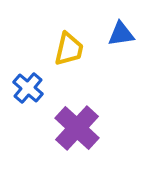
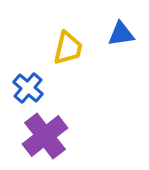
yellow trapezoid: moved 1 px left, 1 px up
purple cross: moved 32 px left, 8 px down; rotated 9 degrees clockwise
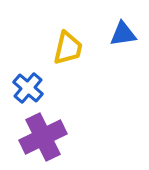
blue triangle: moved 2 px right
purple cross: moved 2 px left, 1 px down; rotated 12 degrees clockwise
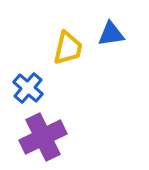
blue triangle: moved 12 px left
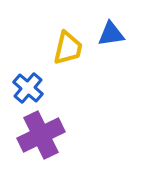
purple cross: moved 2 px left, 2 px up
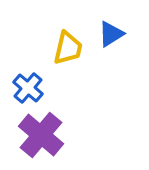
blue triangle: rotated 24 degrees counterclockwise
purple cross: rotated 24 degrees counterclockwise
